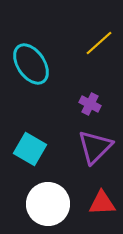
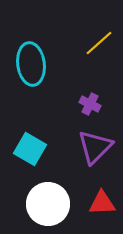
cyan ellipse: rotated 27 degrees clockwise
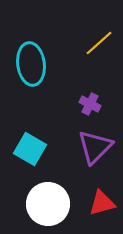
red triangle: rotated 12 degrees counterclockwise
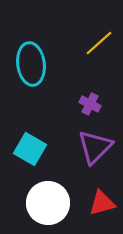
white circle: moved 1 px up
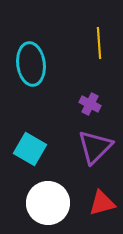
yellow line: rotated 52 degrees counterclockwise
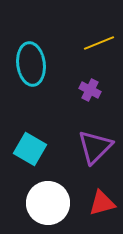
yellow line: rotated 72 degrees clockwise
purple cross: moved 14 px up
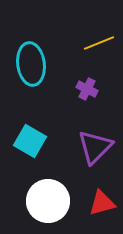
purple cross: moved 3 px left, 1 px up
cyan square: moved 8 px up
white circle: moved 2 px up
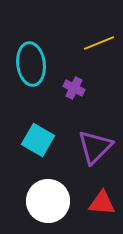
purple cross: moved 13 px left, 1 px up
cyan square: moved 8 px right, 1 px up
red triangle: rotated 20 degrees clockwise
